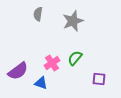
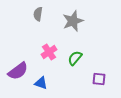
pink cross: moved 3 px left, 11 px up
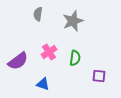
green semicircle: rotated 147 degrees clockwise
purple semicircle: moved 10 px up
purple square: moved 3 px up
blue triangle: moved 2 px right, 1 px down
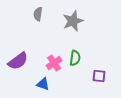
pink cross: moved 5 px right, 11 px down
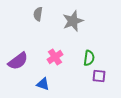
green semicircle: moved 14 px right
pink cross: moved 1 px right, 6 px up
